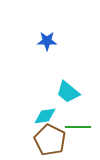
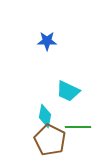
cyan trapezoid: moved 1 px up; rotated 15 degrees counterclockwise
cyan diamond: rotated 70 degrees counterclockwise
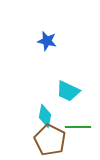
blue star: rotated 12 degrees clockwise
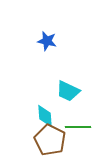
cyan diamond: rotated 15 degrees counterclockwise
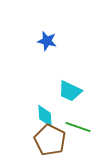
cyan trapezoid: moved 2 px right
green line: rotated 20 degrees clockwise
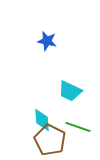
cyan diamond: moved 3 px left, 4 px down
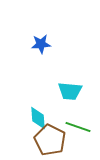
blue star: moved 6 px left, 3 px down; rotated 18 degrees counterclockwise
cyan trapezoid: rotated 20 degrees counterclockwise
cyan diamond: moved 4 px left, 2 px up
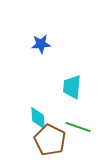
cyan trapezoid: moved 2 px right, 4 px up; rotated 90 degrees clockwise
